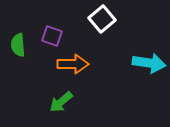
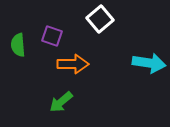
white square: moved 2 px left
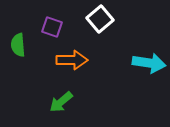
purple square: moved 9 px up
orange arrow: moved 1 px left, 4 px up
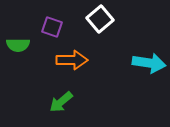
green semicircle: rotated 85 degrees counterclockwise
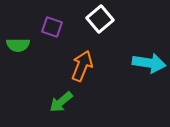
orange arrow: moved 10 px right, 6 px down; rotated 68 degrees counterclockwise
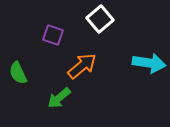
purple square: moved 1 px right, 8 px down
green semicircle: moved 28 px down; rotated 65 degrees clockwise
orange arrow: rotated 28 degrees clockwise
green arrow: moved 2 px left, 4 px up
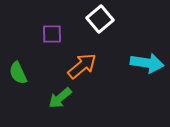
purple square: moved 1 px left, 1 px up; rotated 20 degrees counterclockwise
cyan arrow: moved 2 px left
green arrow: moved 1 px right
